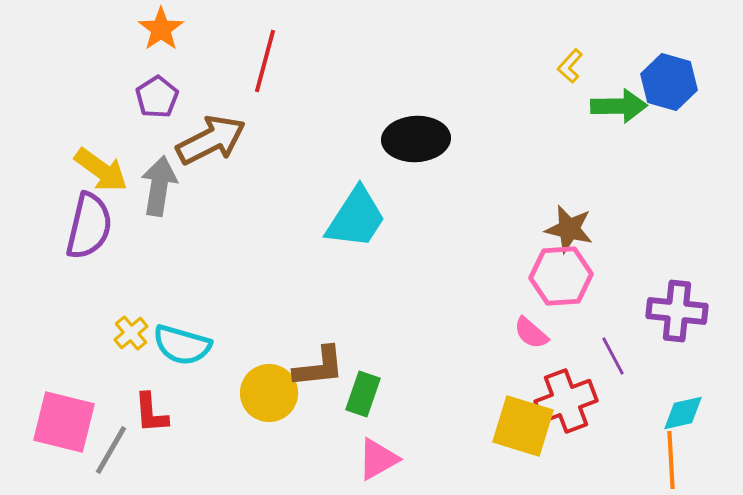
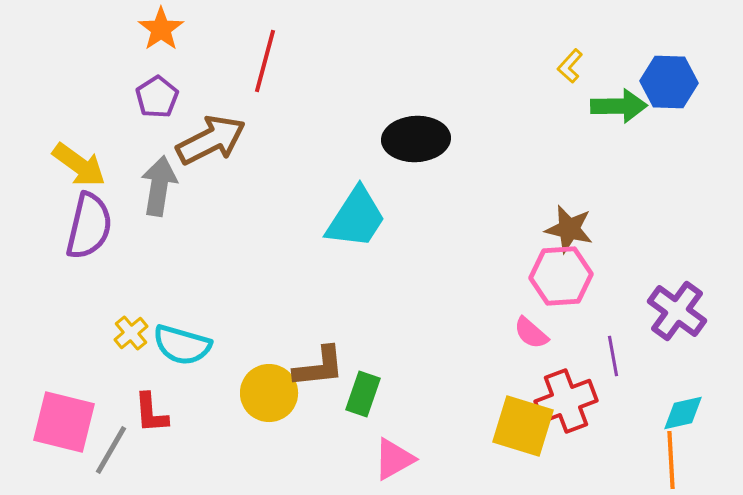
blue hexagon: rotated 14 degrees counterclockwise
yellow arrow: moved 22 px left, 5 px up
purple cross: rotated 30 degrees clockwise
purple line: rotated 18 degrees clockwise
pink triangle: moved 16 px right
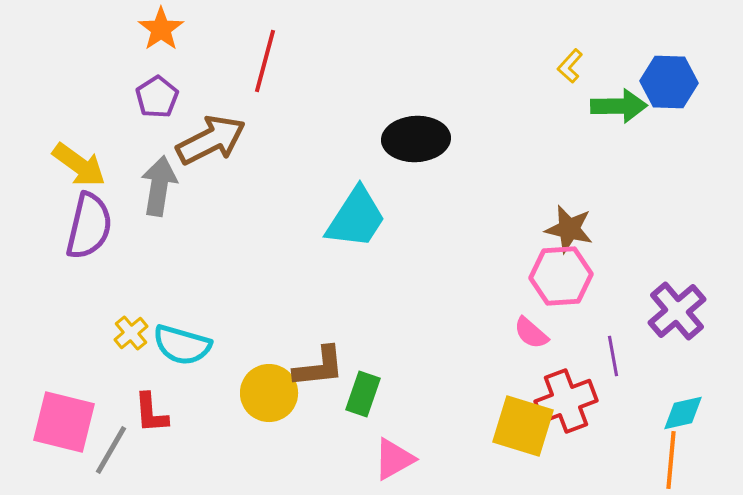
purple cross: rotated 14 degrees clockwise
orange line: rotated 8 degrees clockwise
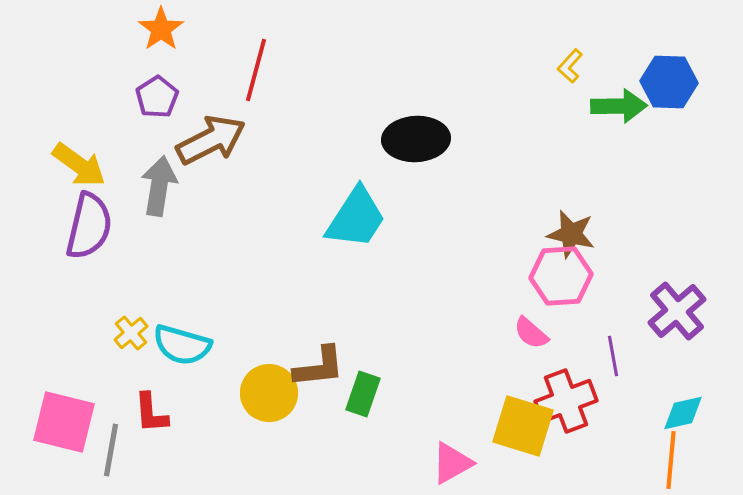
red line: moved 9 px left, 9 px down
brown star: moved 2 px right, 5 px down
gray line: rotated 20 degrees counterclockwise
pink triangle: moved 58 px right, 4 px down
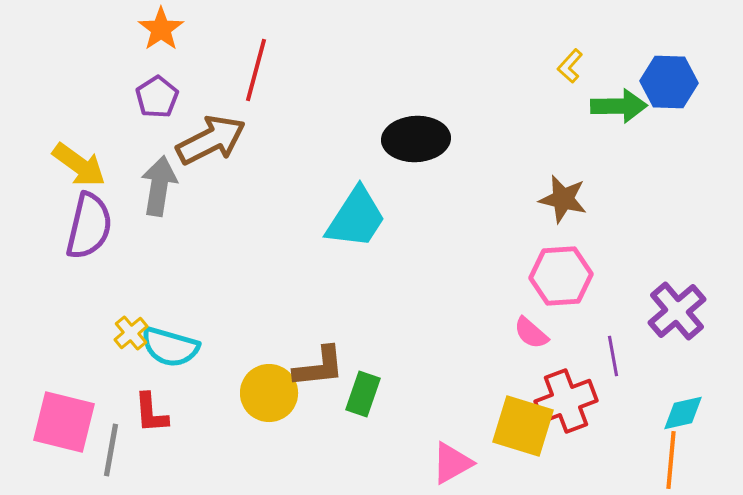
brown star: moved 8 px left, 35 px up
cyan semicircle: moved 12 px left, 2 px down
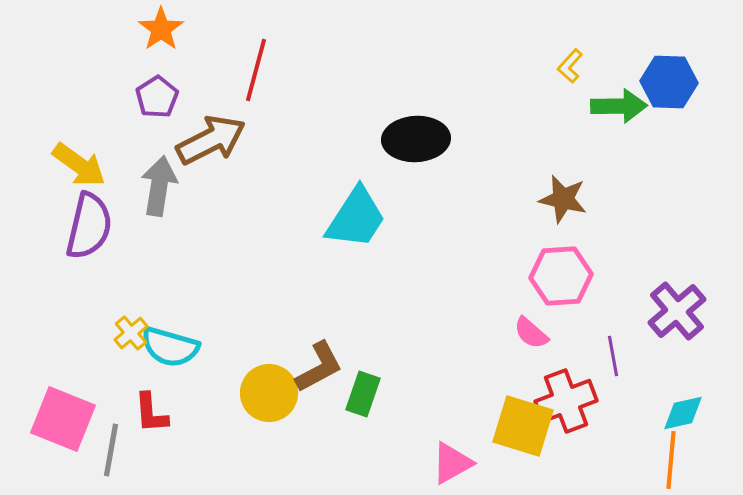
brown L-shape: rotated 22 degrees counterclockwise
pink square: moved 1 px left, 3 px up; rotated 8 degrees clockwise
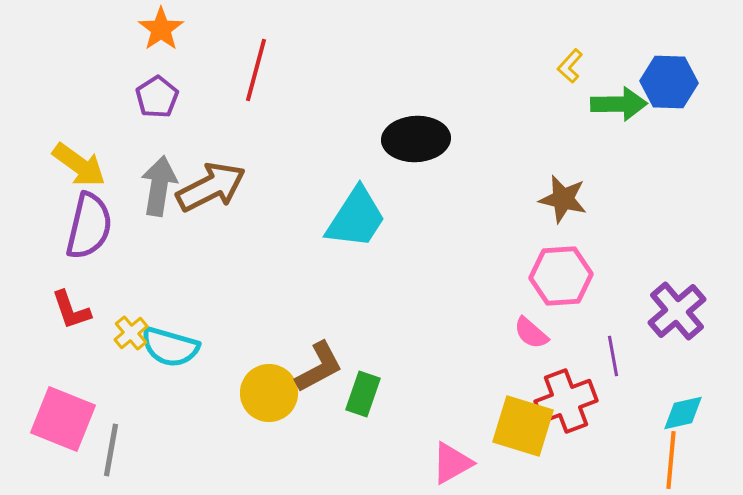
green arrow: moved 2 px up
brown arrow: moved 47 px down
red L-shape: moved 80 px left, 103 px up; rotated 15 degrees counterclockwise
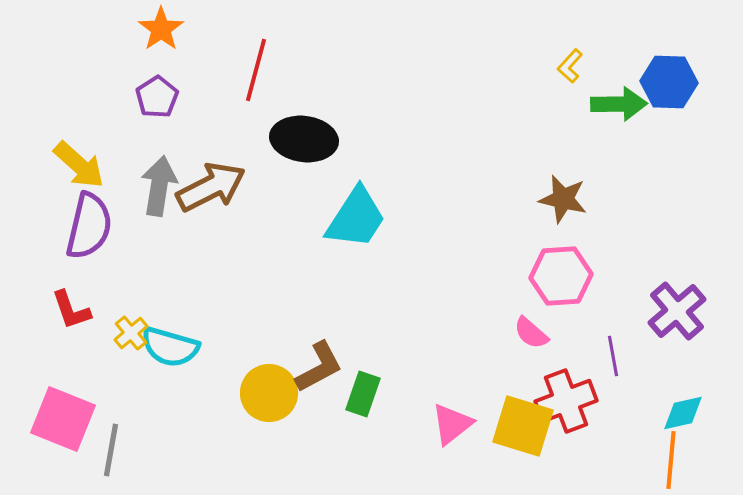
black ellipse: moved 112 px left; rotated 10 degrees clockwise
yellow arrow: rotated 6 degrees clockwise
pink triangle: moved 39 px up; rotated 9 degrees counterclockwise
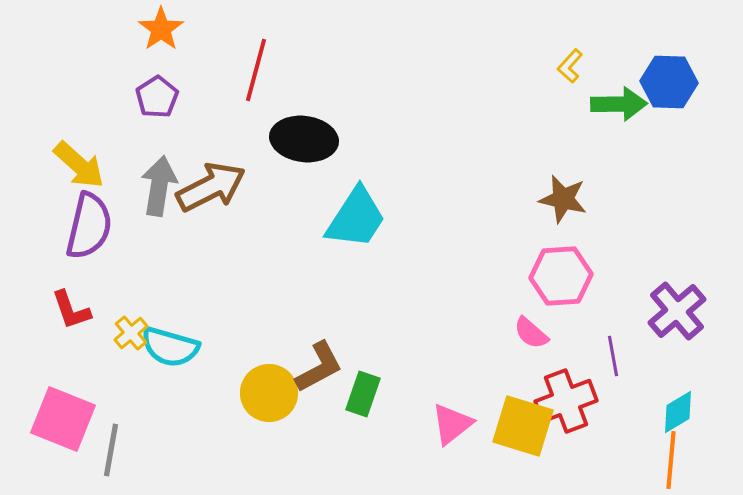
cyan diamond: moved 5 px left, 1 px up; rotated 18 degrees counterclockwise
